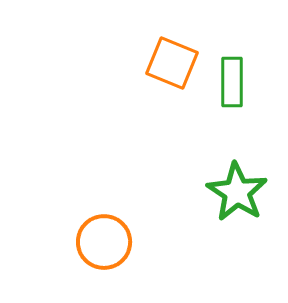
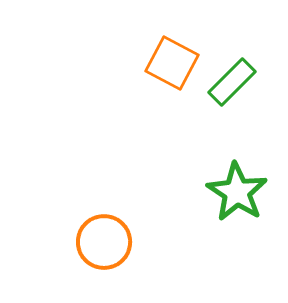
orange square: rotated 6 degrees clockwise
green rectangle: rotated 45 degrees clockwise
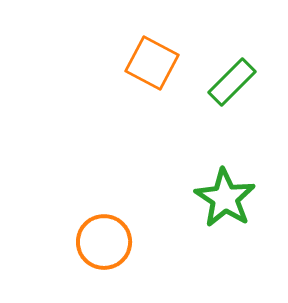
orange square: moved 20 px left
green star: moved 12 px left, 6 px down
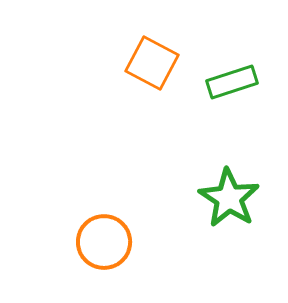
green rectangle: rotated 27 degrees clockwise
green star: moved 4 px right
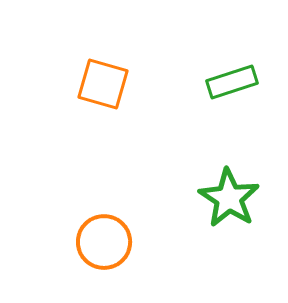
orange square: moved 49 px left, 21 px down; rotated 12 degrees counterclockwise
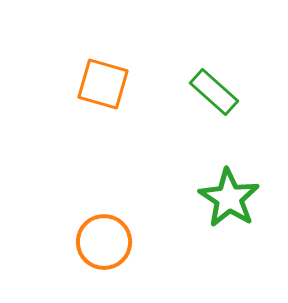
green rectangle: moved 18 px left, 10 px down; rotated 60 degrees clockwise
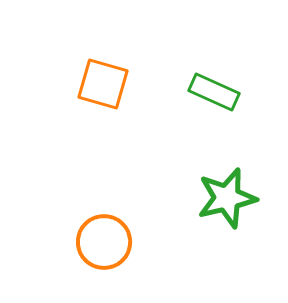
green rectangle: rotated 18 degrees counterclockwise
green star: moved 2 px left; rotated 26 degrees clockwise
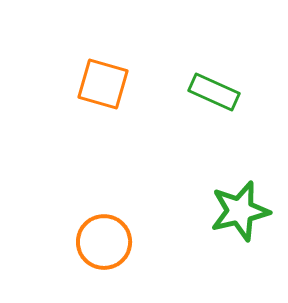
green star: moved 13 px right, 13 px down
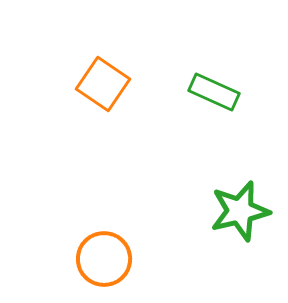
orange square: rotated 18 degrees clockwise
orange circle: moved 17 px down
